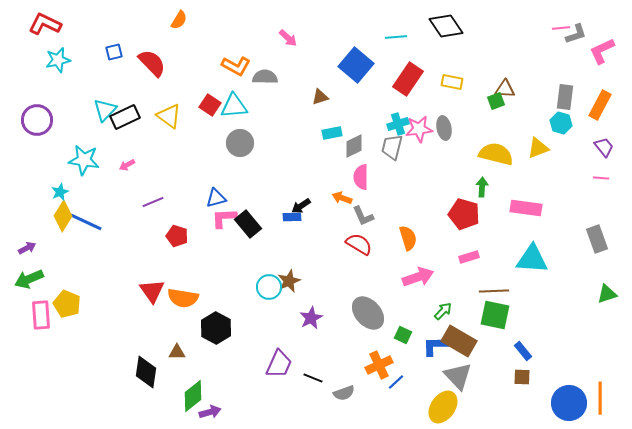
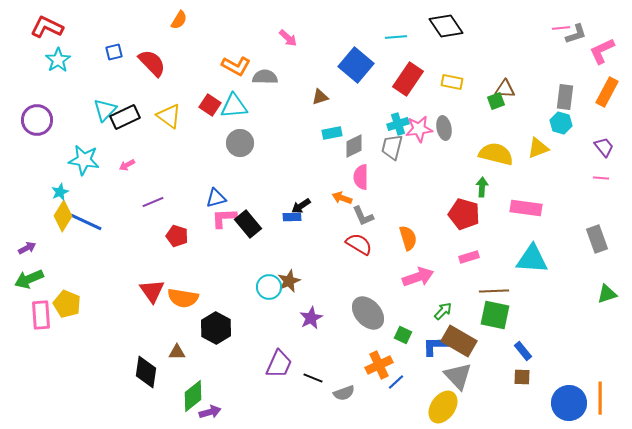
red L-shape at (45, 24): moved 2 px right, 3 px down
cyan star at (58, 60): rotated 20 degrees counterclockwise
orange rectangle at (600, 105): moved 7 px right, 13 px up
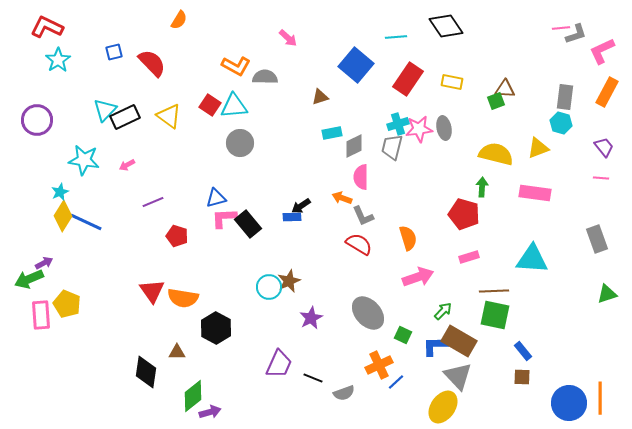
pink rectangle at (526, 208): moved 9 px right, 15 px up
purple arrow at (27, 248): moved 17 px right, 15 px down
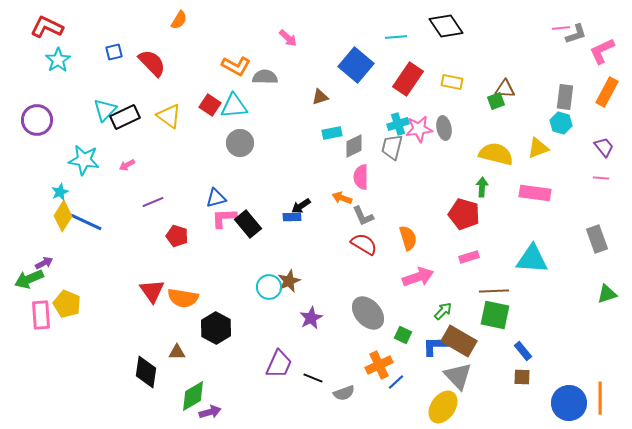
red semicircle at (359, 244): moved 5 px right
green diamond at (193, 396): rotated 8 degrees clockwise
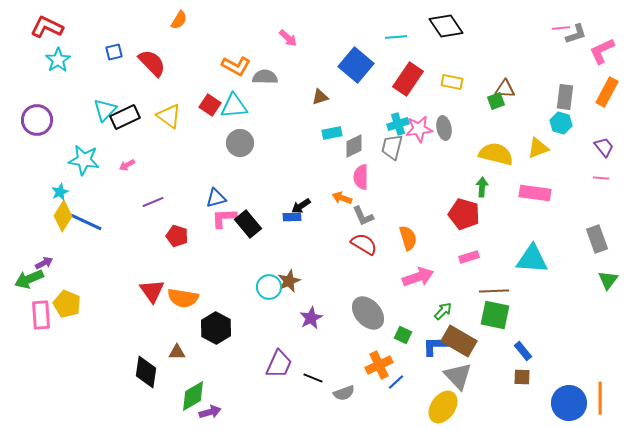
green triangle at (607, 294): moved 1 px right, 14 px up; rotated 35 degrees counterclockwise
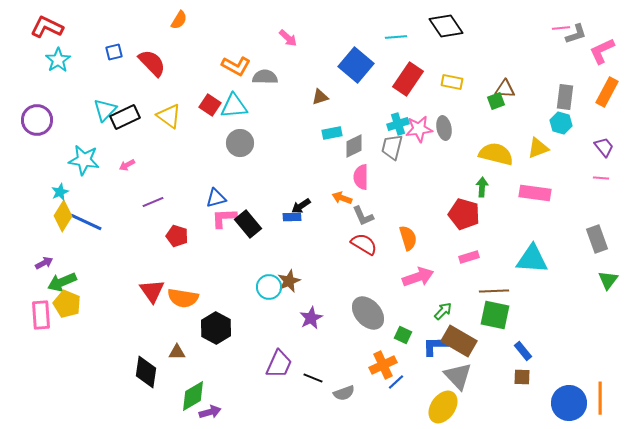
green arrow at (29, 279): moved 33 px right, 3 px down
orange cross at (379, 365): moved 4 px right
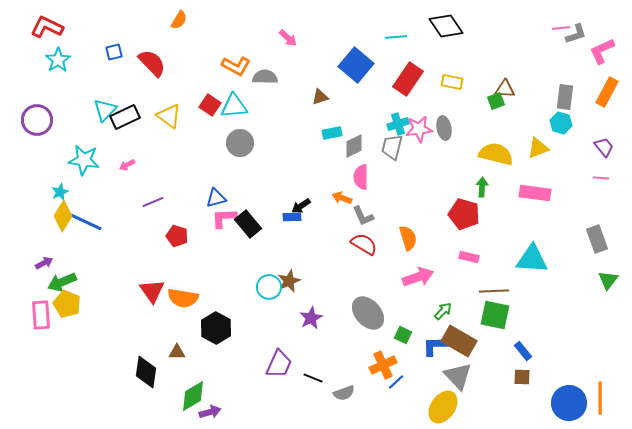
pink rectangle at (469, 257): rotated 30 degrees clockwise
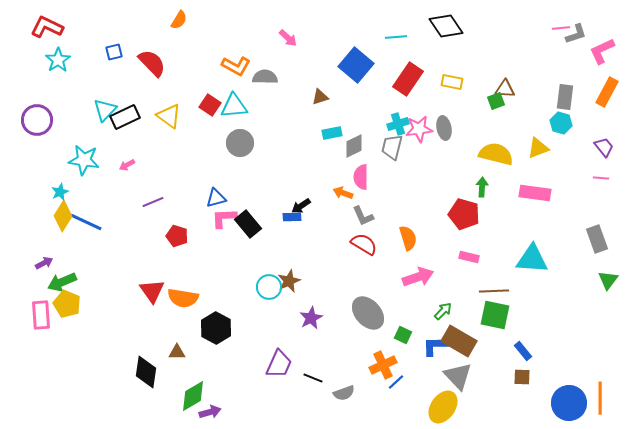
orange arrow at (342, 198): moved 1 px right, 5 px up
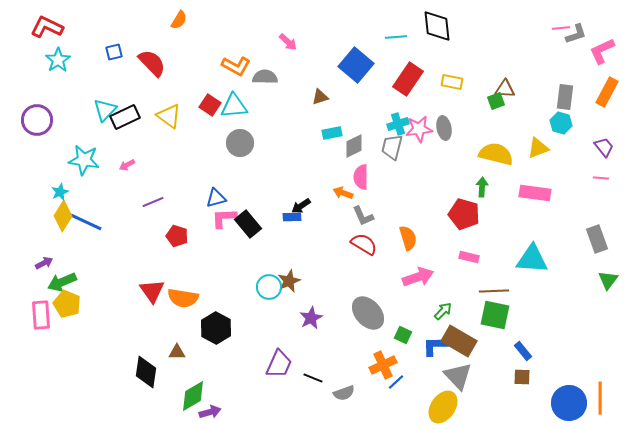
black diamond at (446, 26): moved 9 px left; rotated 28 degrees clockwise
pink arrow at (288, 38): moved 4 px down
